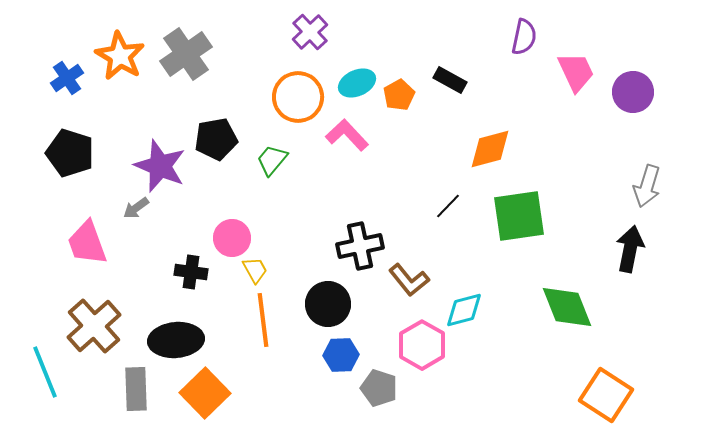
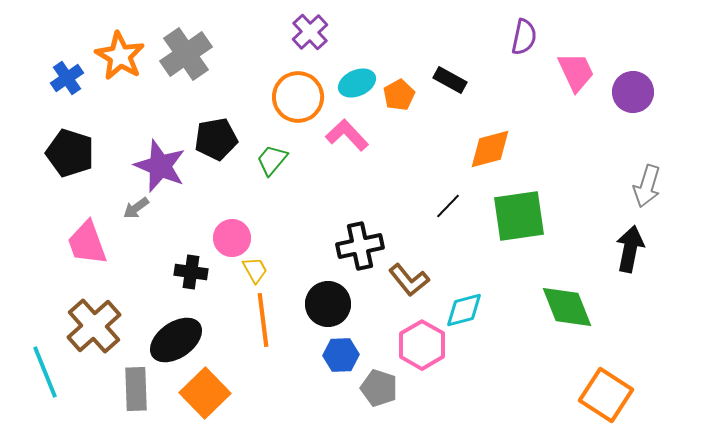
black ellipse at (176, 340): rotated 30 degrees counterclockwise
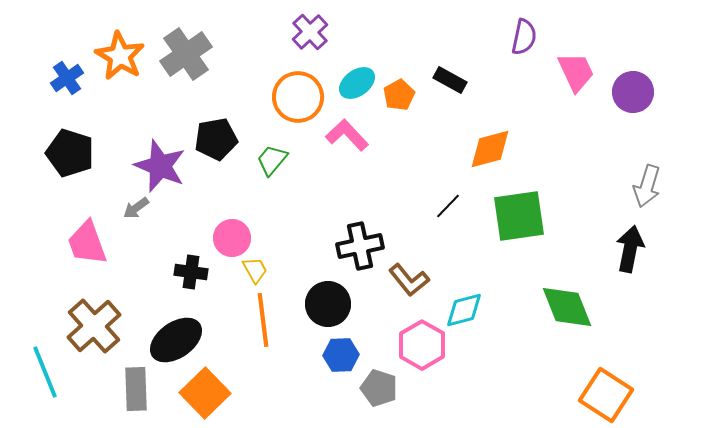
cyan ellipse at (357, 83): rotated 12 degrees counterclockwise
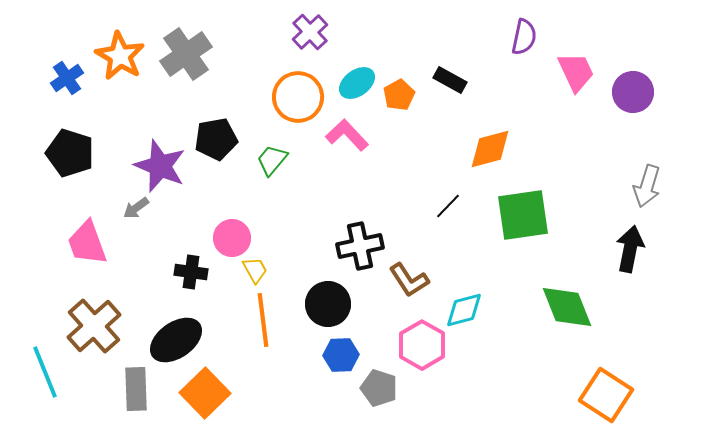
green square at (519, 216): moved 4 px right, 1 px up
brown L-shape at (409, 280): rotated 6 degrees clockwise
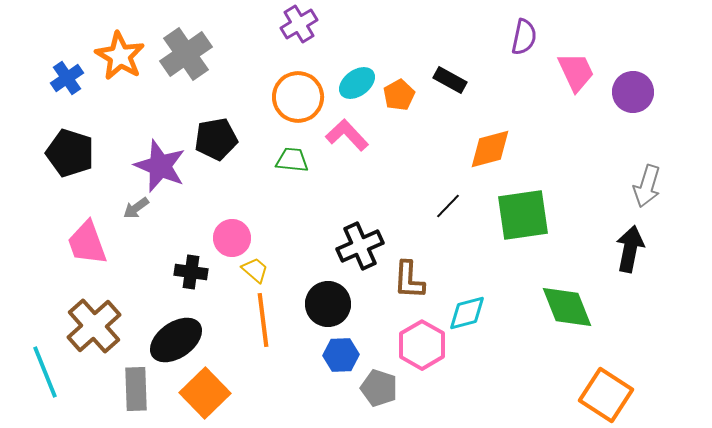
purple cross at (310, 32): moved 11 px left, 8 px up; rotated 12 degrees clockwise
green trapezoid at (272, 160): moved 20 px right; rotated 56 degrees clockwise
black cross at (360, 246): rotated 12 degrees counterclockwise
yellow trapezoid at (255, 270): rotated 20 degrees counterclockwise
brown L-shape at (409, 280): rotated 36 degrees clockwise
cyan diamond at (464, 310): moved 3 px right, 3 px down
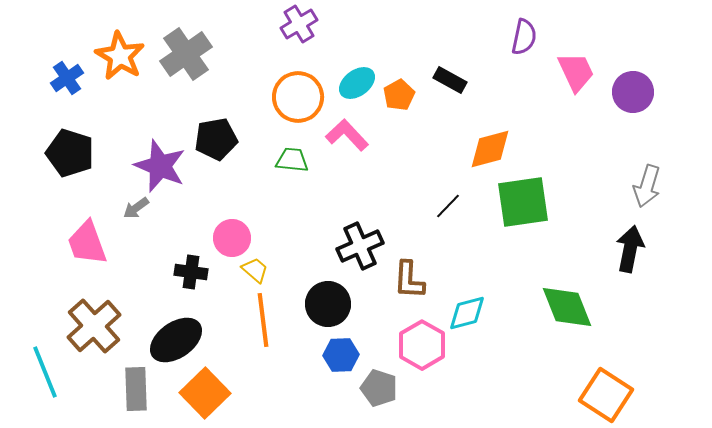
green square at (523, 215): moved 13 px up
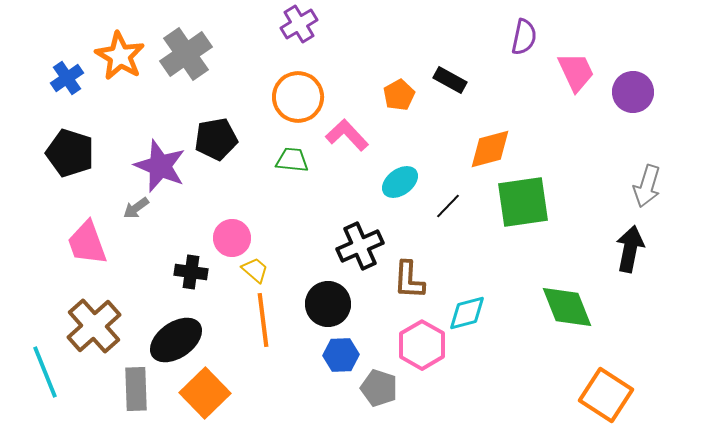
cyan ellipse at (357, 83): moved 43 px right, 99 px down
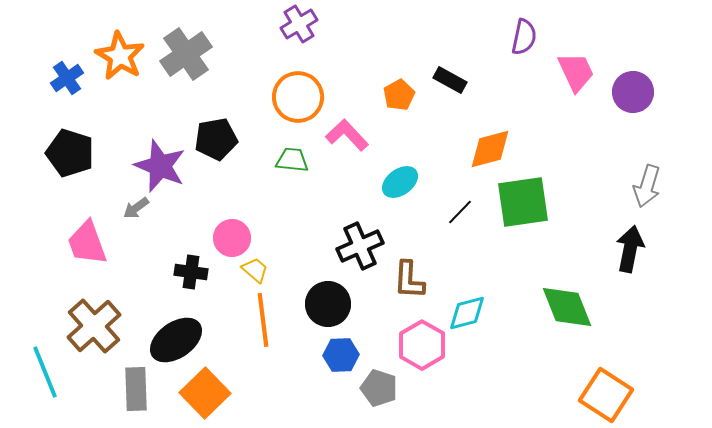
black line at (448, 206): moved 12 px right, 6 px down
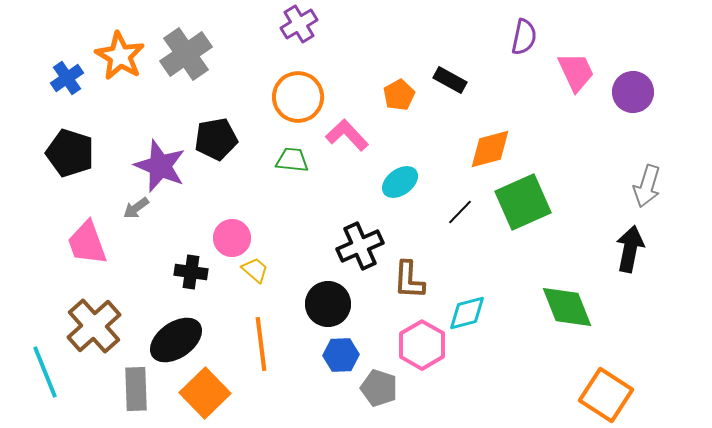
green square at (523, 202): rotated 16 degrees counterclockwise
orange line at (263, 320): moved 2 px left, 24 px down
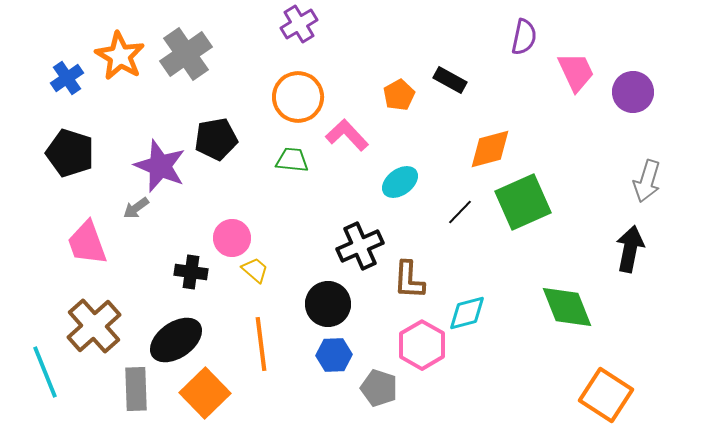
gray arrow at (647, 186): moved 5 px up
blue hexagon at (341, 355): moved 7 px left
